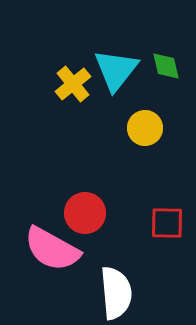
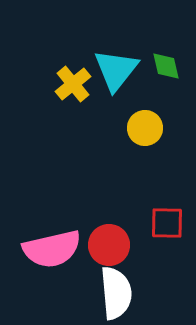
red circle: moved 24 px right, 32 px down
pink semicircle: rotated 42 degrees counterclockwise
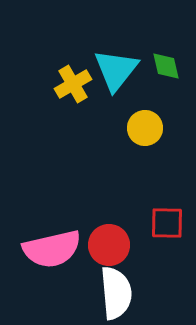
yellow cross: rotated 9 degrees clockwise
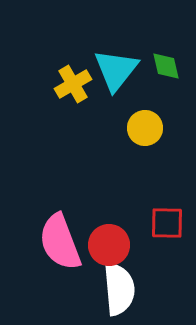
pink semicircle: moved 8 px right, 7 px up; rotated 82 degrees clockwise
white semicircle: moved 3 px right, 4 px up
